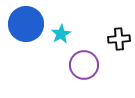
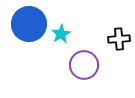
blue circle: moved 3 px right
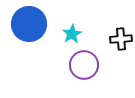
cyan star: moved 11 px right
black cross: moved 2 px right
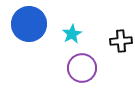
black cross: moved 2 px down
purple circle: moved 2 px left, 3 px down
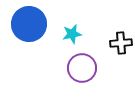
cyan star: rotated 18 degrees clockwise
black cross: moved 2 px down
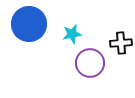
purple circle: moved 8 px right, 5 px up
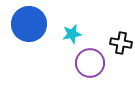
black cross: rotated 15 degrees clockwise
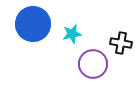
blue circle: moved 4 px right
purple circle: moved 3 px right, 1 px down
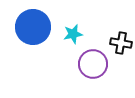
blue circle: moved 3 px down
cyan star: moved 1 px right
